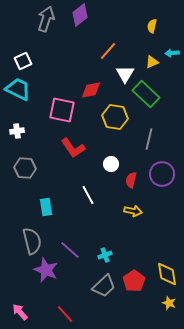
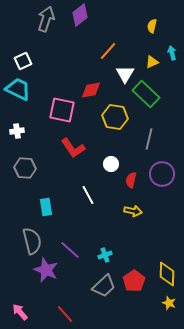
cyan arrow: rotated 80 degrees clockwise
yellow diamond: rotated 10 degrees clockwise
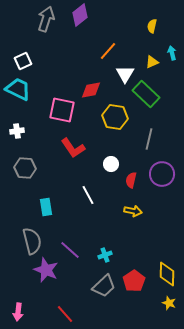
pink arrow: moved 2 px left; rotated 132 degrees counterclockwise
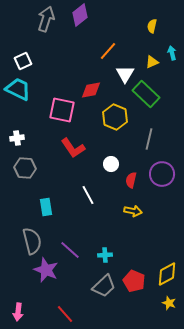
yellow hexagon: rotated 15 degrees clockwise
white cross: moved 7 px down
cyan cross: rotated 16 degrees clockwise
yellow diamond: rotated 60 degrees clockwise
red pentagon: rotated 15 degrees counterclockwise
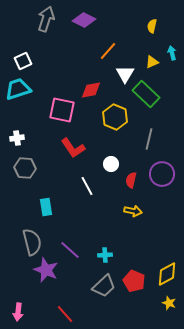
purple diamond: moved 4 px right, 5 px down; rotated 65 degrees clockwise
cyan trapezoid: rotated 44 degrees counterclockwise
white line: moved 1 px left, 9 px up
gray semicircle: moved 1 px down
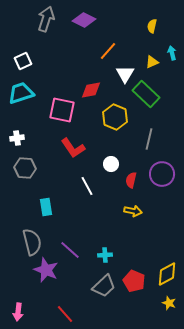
cyan trapezoid: moved 3 px right, 4 px down
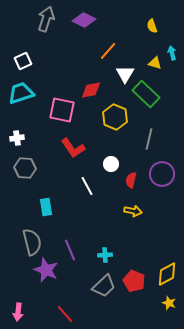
yellow semicircle: rotated 32 degrees counterclockwise
yellow triangle: moved 3 px right, 1 px down; rotated 40 degrees clockwise
purple line: rotated 25 degrees clockwise
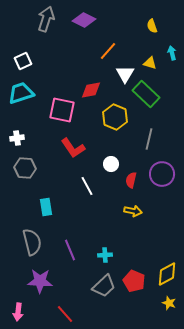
yellow triangle: moved 5 px left
purple star: moved 6 px left, 11 px down; rotated 20 degrees counterclockwise
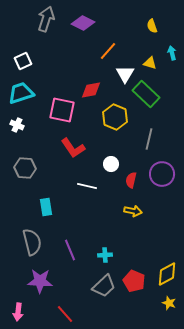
purple diamond: moved 1 px left, 3 px down
white cross: moved 13 px up; rotated 32 degrees clockwise
white line: rotated 48 degrees counterclockwise
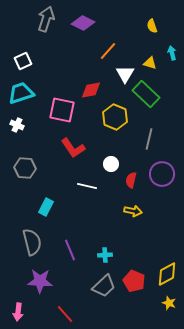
cyan rectangle: rotated 36 degrees clockwise
